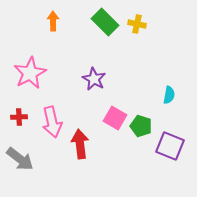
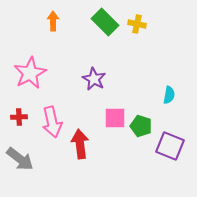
pink square: rotated 30 degrees counterclockwise
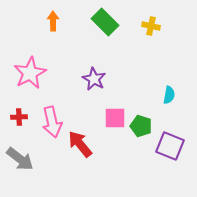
yellow cross: moved 14 px right, 2 px down
red arrow: rotated 32 degrees counterclockwise
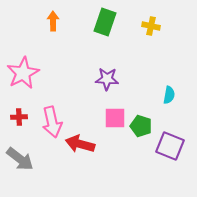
green rectangle: rotated 64 degrees clockwise
pink star: moved 7 px left
purple star: moved 13 px right; rotated 25 degrees counterclockwise
red arrow: rotated 36 degrees counterclockwise
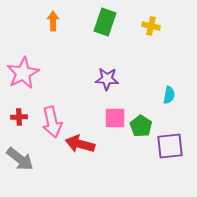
green pentagon: rotated 15 degrees clockwise
purple square: rotated 28 degrees counterclockwise
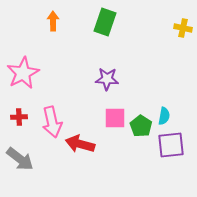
yellow cross: moved 32 px right, 2 px down
cyan semicircle: moved 5 px left, 21 px down
purple square: moved 1 px right, 1 px up
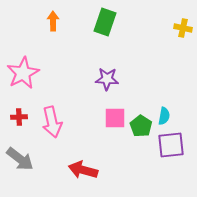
red arrow: moved 3 px right, 26 px down
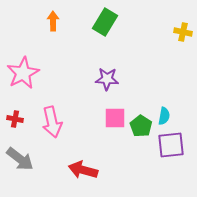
green rectangle: rotated 12 degrees clockwise
yellow cross: moved 4 px down
red cross: moved 4 px left, 2 px down; rotated 14 degrees clockwise
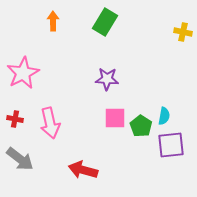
pink arrow: moved 2 px left, 1 px down
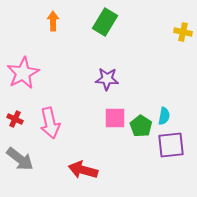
red cross: rotated 14 degrees clockwise
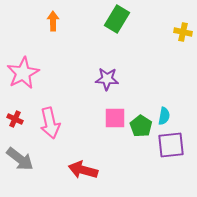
green rectangle: moved 12 px right, 3 px up
